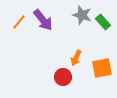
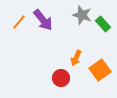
green rectangle: moved 2 px down
orange square: moved 2 px left, 2 px down; rotated 25 degrees counterclockwise
red circle: moved 2 px left, 1 px down
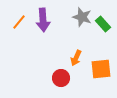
gray star: moved 2 px down
purple arrow: rotated 35 degrees clockwise
orange square: moved 1 px right, 1 px up; rotated 30 degrees clockwise
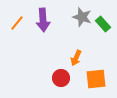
orange line: moved 2 px left, 1 px down
orange square: moved 5 px left, 10 px down
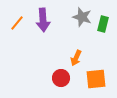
green rectangle: rotated 56 degrees clockwise
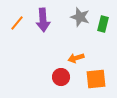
gray star: moved 2 px left
orange arrow: rotated 49 degrees clockwise
red circle: moved 1 px up
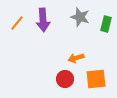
green rectangle: moved 3 px right
red circle: moved 4 px right, 2 px down
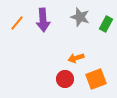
green rectangle: rotated 14 degrees clockwise
orange square: rotated 15 degrees counterclockwise
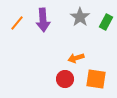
gray star: rotated 18 degrees clockwise
green rectangle: moved 2 px up
orange square: rotated 30 degrees clockwise
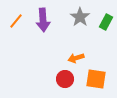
orange line: moved 1 px left, 2 px up
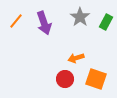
purple arrow: moved 1 px right, 3 px down; rotated 15 degrees counterclockwise
orange square: rotated 10 degrees clockwise
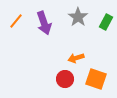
gray star: moved 2 px left
